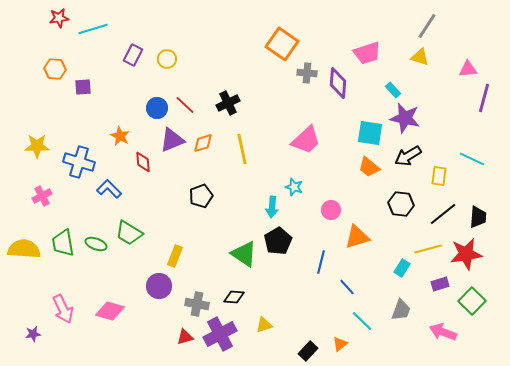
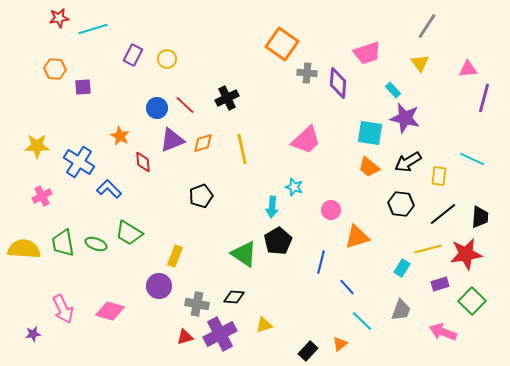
yellow triangle at (420, 57): moved 6 px down; rotated 36 degrees clockwise
black cross at (228, 103): moved 1 px left, 5 px up
black arrow at (408, 156): moved 6 px down
blue cross at (79, 162): rotated 16 degrees clockwise
black trapezoid at (478, 217): moved 2 px right
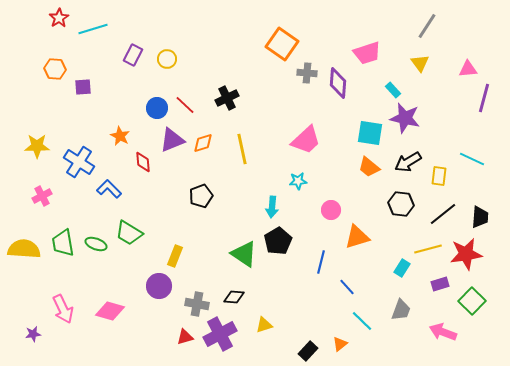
red star at (59, 18): rotated 24 degrees counterclockwise
cyan star at (294, 187): moved 4 px right, 6 px up; rotated 24 degrees counterclockwise
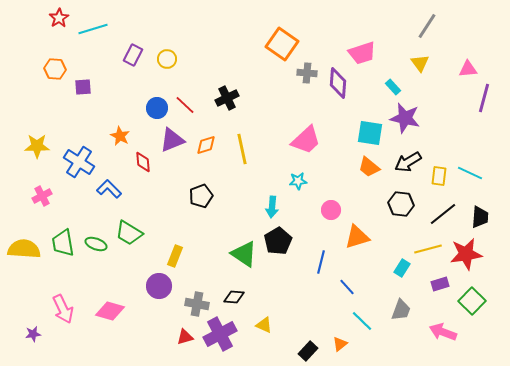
pink trapezoid at (367, 53): moved 5 px left
cyan rectangle at (393, 90): moved 3 px up
orange diamond at (203, 143): moved 3 px right, 2 px down
cyan line at (472, 159): moved 2 px left, 14 px down
yellow triangle at (264, 325): rotated 42 degrees clockwise
